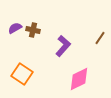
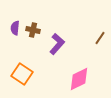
purple semicircle: rotated 56 degrees counterclockwise
purple L-shape: moved 6 px left, 2 px up
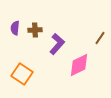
brown cross: moved 2 px right; rotated 16 degrees counterclockwise
pink diamond: moved 14 px up
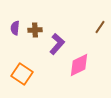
brown line: moved 11 px up
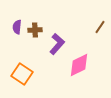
purple semicircle: moved 2 px right, 1 px up
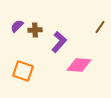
purple semicircle: moved 1 px up; rotated 40 degrees clockwise
purple L-shape: moved 2 px right, 2 px up
pink diamond: rotated 30 degrees clockwise
orange square: moved 1 px right, 3 px up; rotated 15 degrees counterclockwise
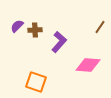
pink diamond: moved 9 px right
orange square: moved 13 px right, 11 px down
